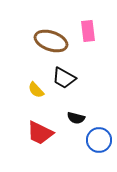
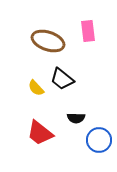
brown ellipse: moved 3 px left
black trapezoid: moved 2 px left, 1 px down; rotated 10 degrees clockwise
yellow semicircle: moved 2 px up
black semicircle: rotated 12 degrees counterclockwise
red trapezoid: rotated 12 degrees clockwise
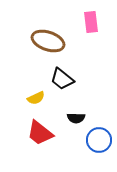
pink rectangle: moved 3 px right, 9 px up
yellow semicircle: moved 10 px down; rotated 72 degrees counterclockwise
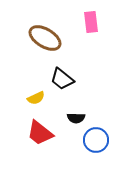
brown ellipse: moved 3 px left, 3 px up; rotated 12 degrees clockwise
blue circle: moved 3 px left
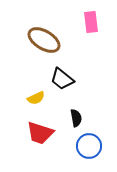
brown ellipse: moved 1 px left, 2 px down
black semicircle: rotated 102 degrees counterclockwise
red trapezoid: rotated 20 degrees counterclockwise
blue circle: moved 7 px left, 6 px down
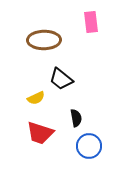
brown ellipse: rotated 32 degrees counterclockwise
black trapezoid: moved 1 px left
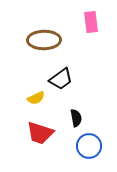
black trapezoid: rotated 75 degrees counterclockwise
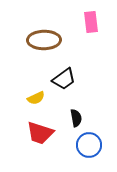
black trapezoid: moved 3 px right
blue circle: moved 1 px up
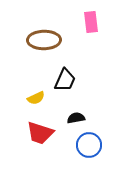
black trapezoid: moved 1 px right, 1 px down; rotated 30 degrees counterclockwise
black semicircle: rotated 90 degrees counterclockwise
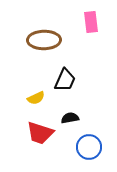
black semicircle: moved 6 px left
blue circle: moved 2 px down
